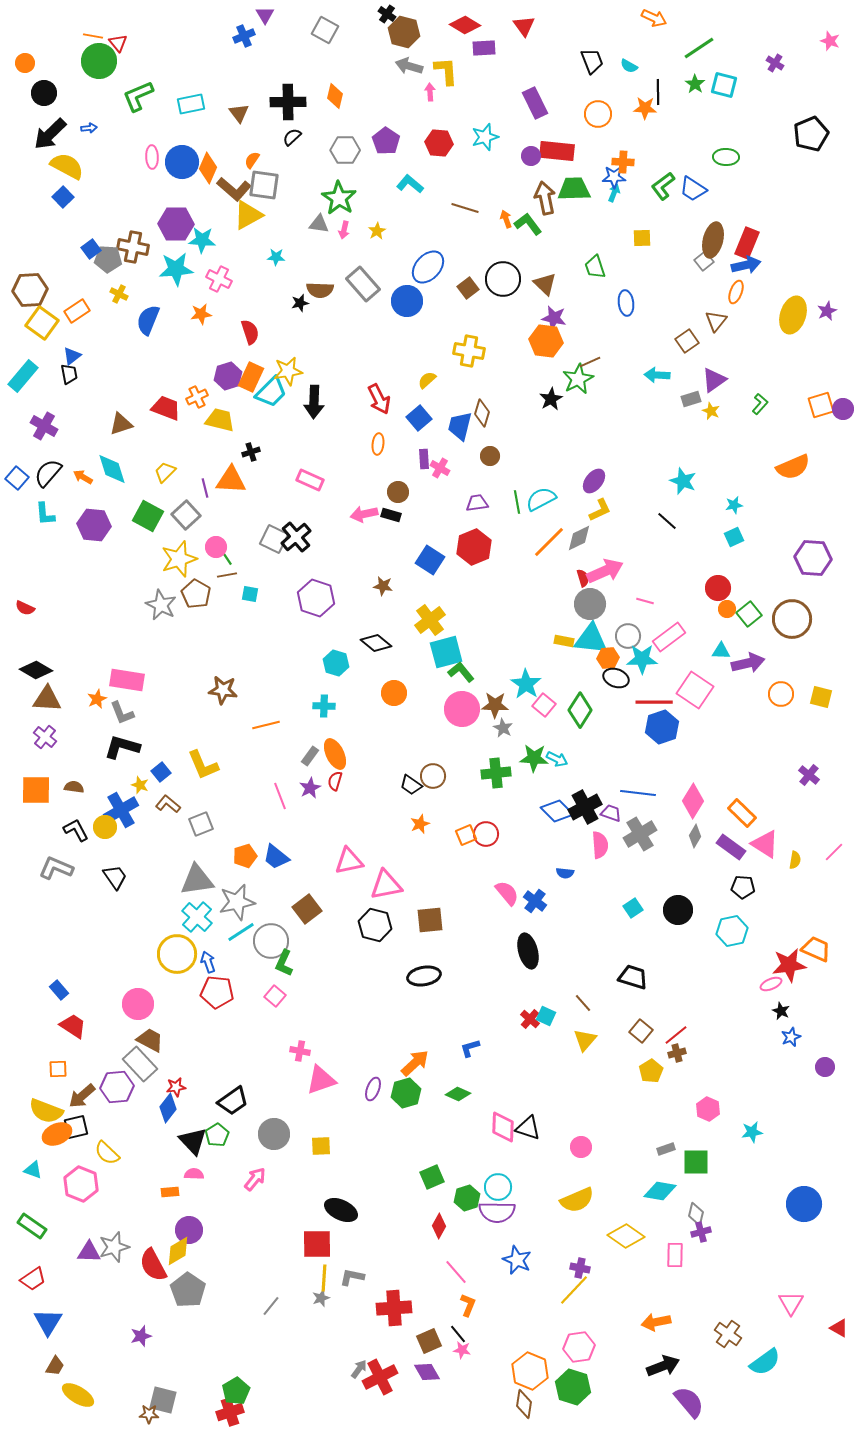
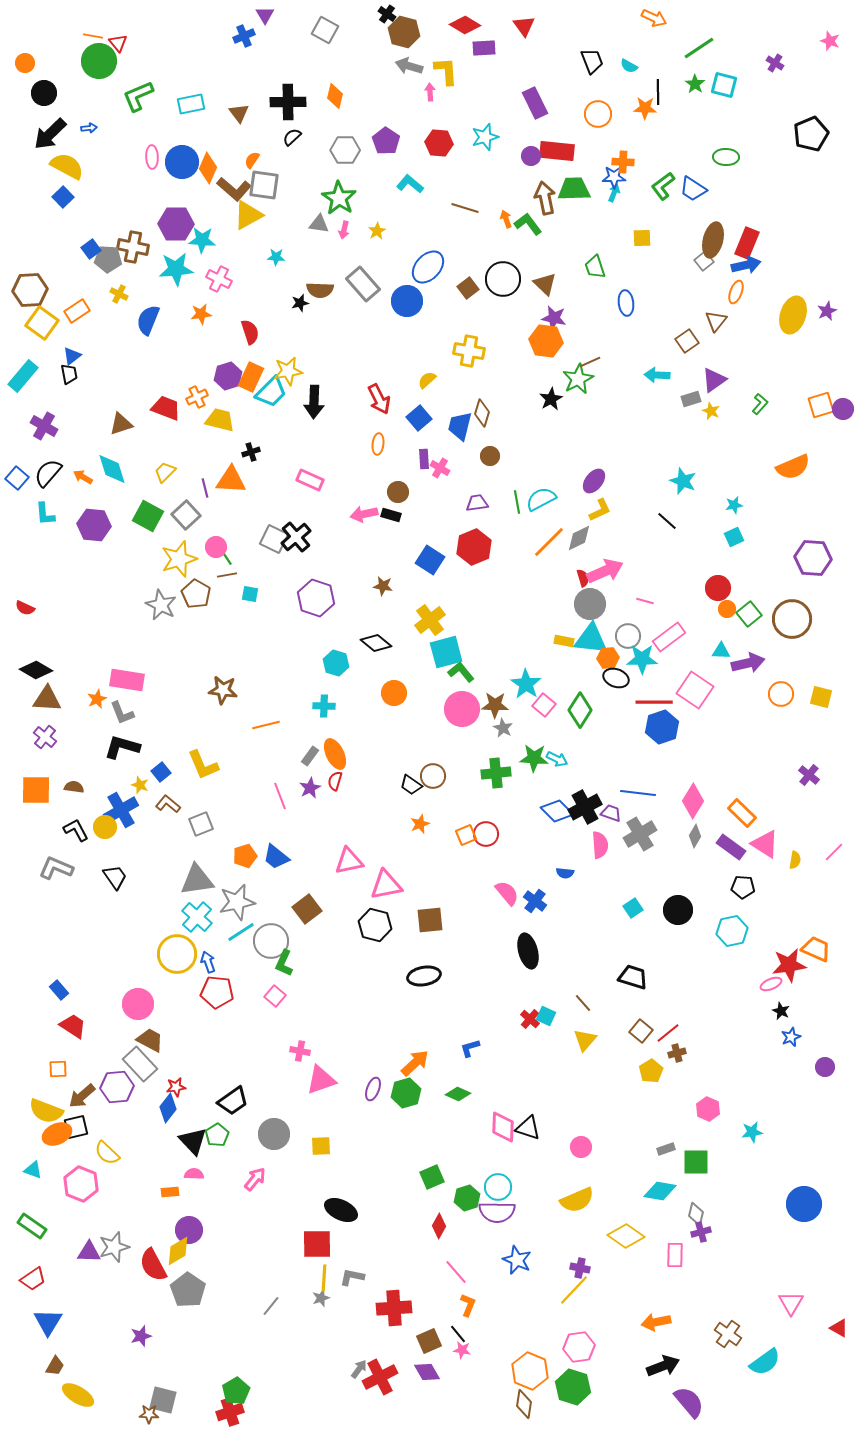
red line at (676, 1035): moved 8 px left, 2 px up
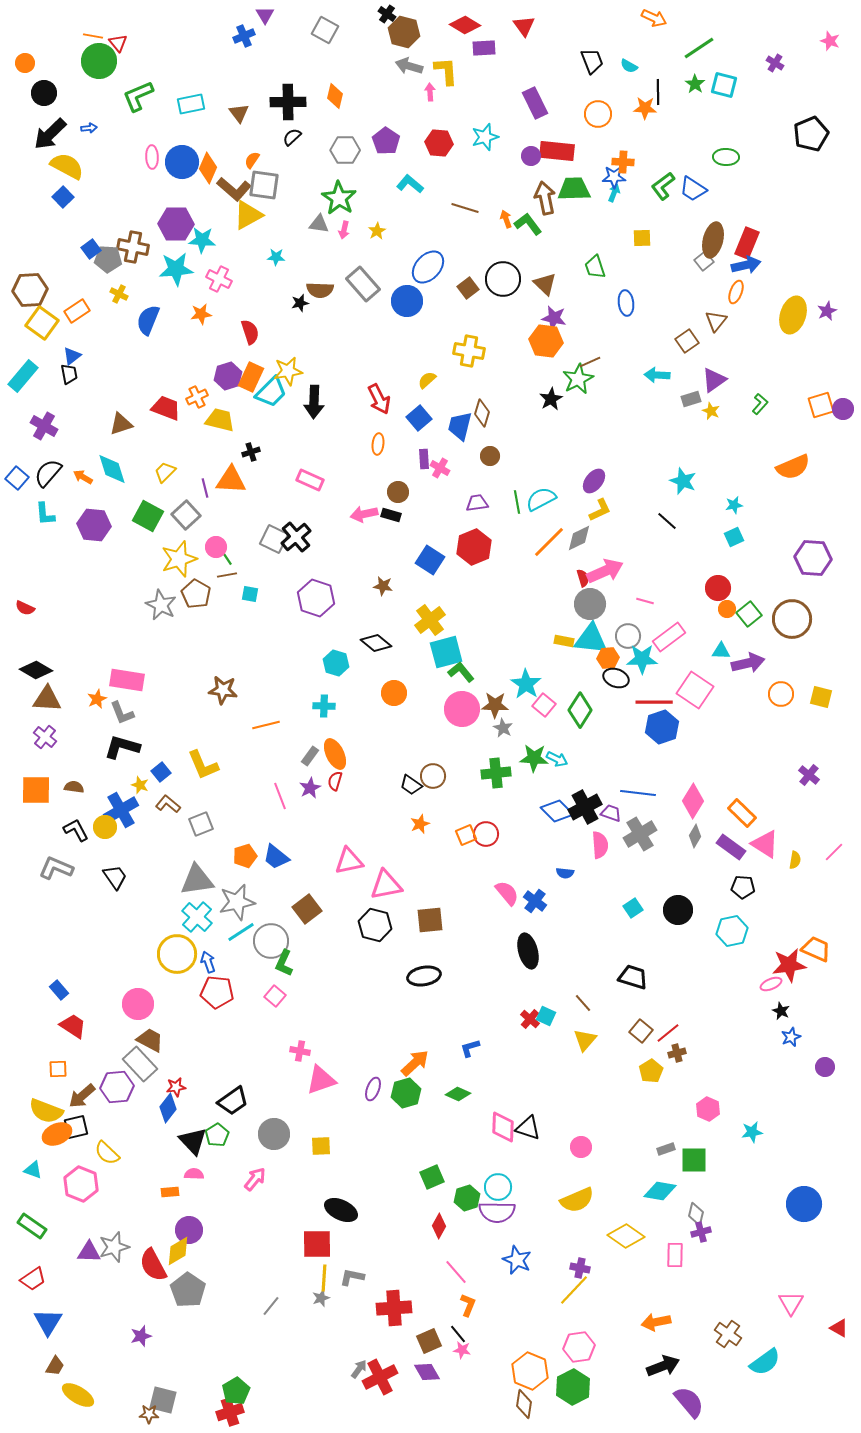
green square at (696, 1162): moved 2 px left, 2 px up
green hexagon at (573, 1387): rotated 16 degrees clockwise
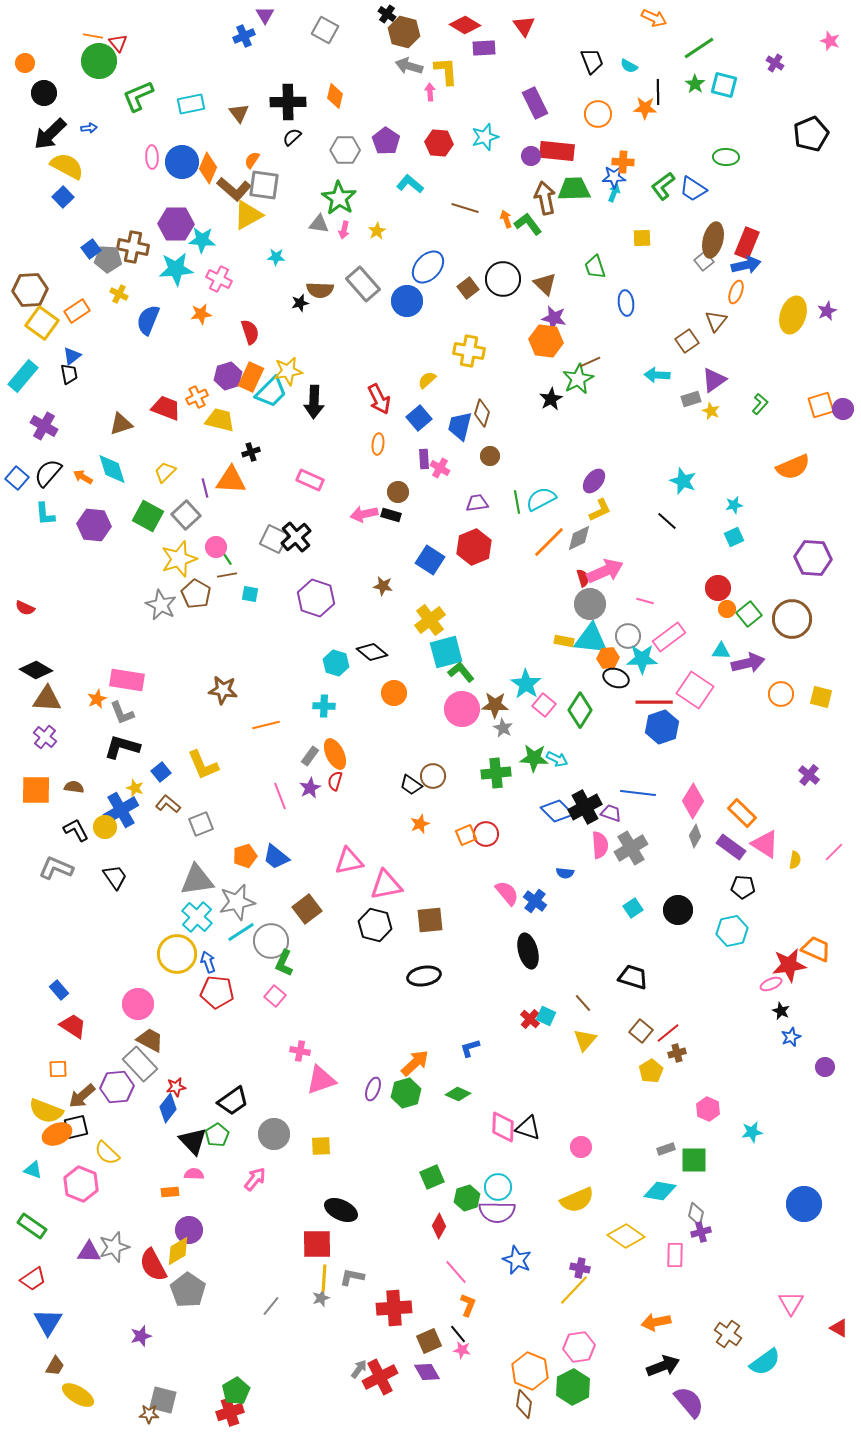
black diamond at (376, 643): moved 4 px left, 9 px down
yellow star at (140, 785): moved 5 px left, 3 px down
gray cross at (640, 834): moved 9 px left, 14 px down
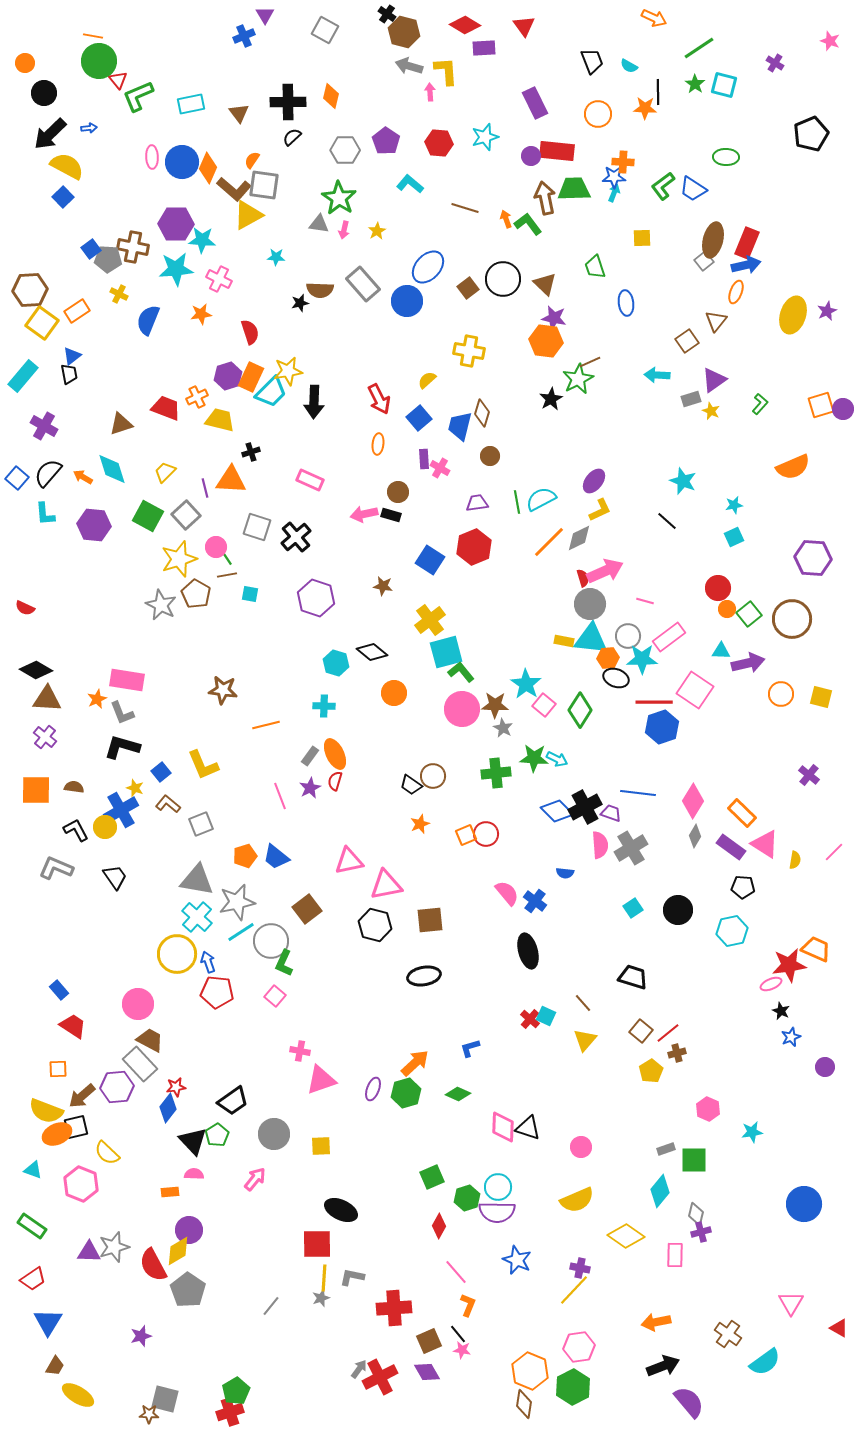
red triangle at (118, 43): moved 37 px down
orange diamond at (335, 96): moved 4 px left
gray square at (274, 539): moved 17 px left, 12 px up; rotated 8 degrees counterclockwise
gray triangle at (197, 880): rotated 18 degrees clockwise
cyan diamond at (660, 1191): rotated 60 degrees counterclockwise
gray square at (163, 1400): moved 2 px right, 1 px up
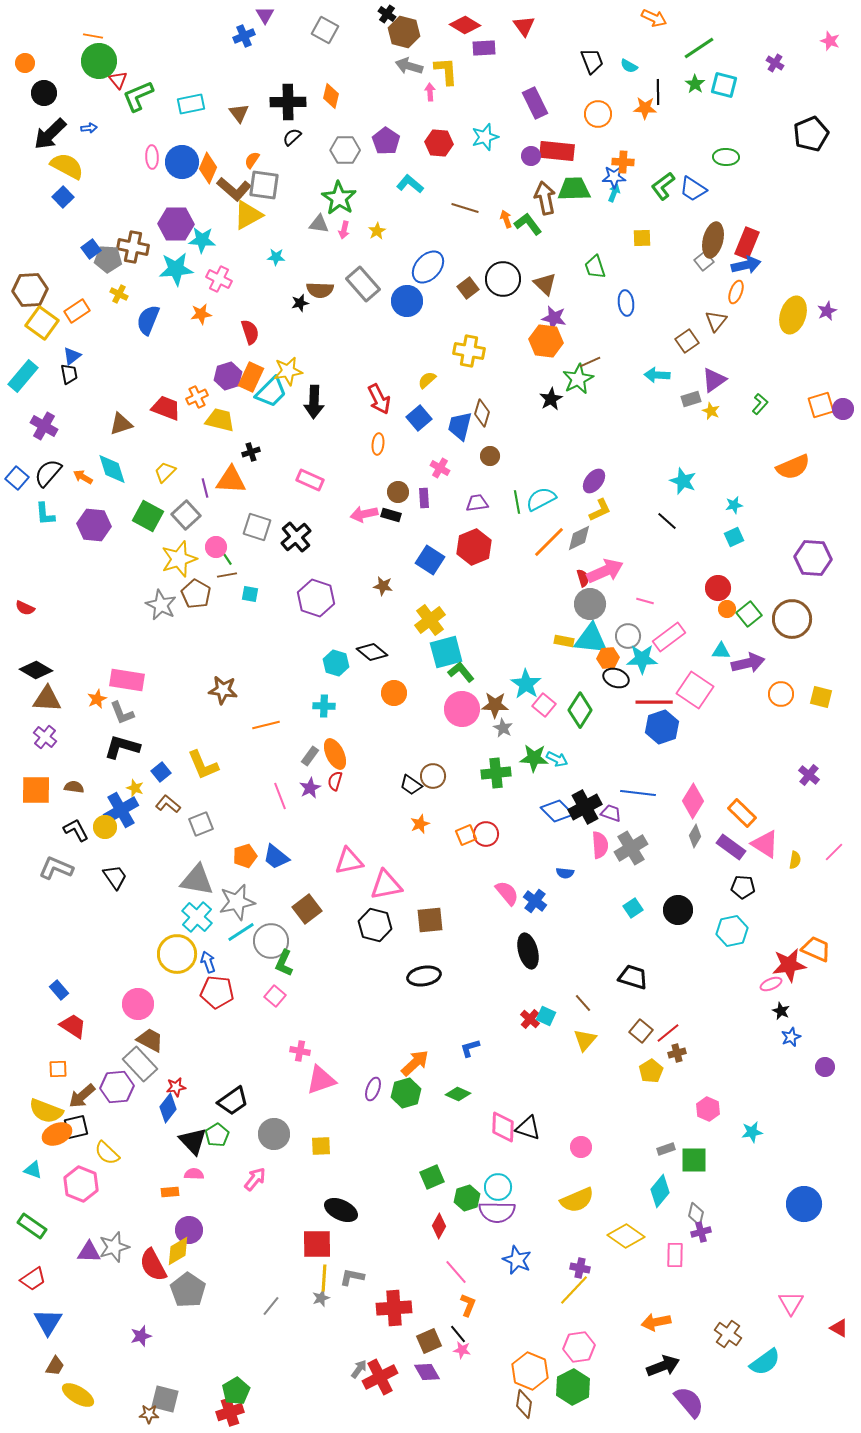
purple rectangle at (424, 459): moved 39 px down
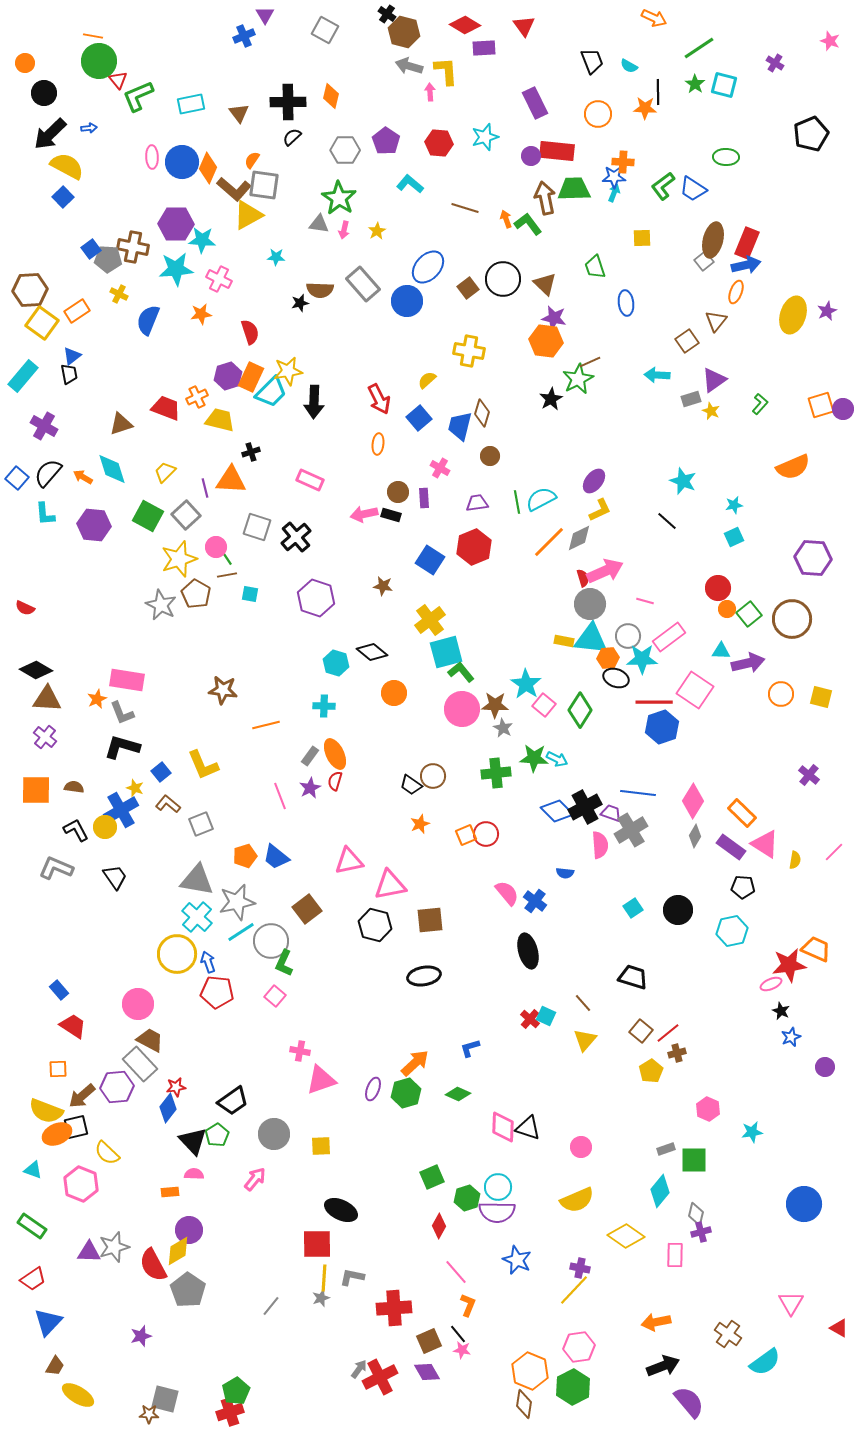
gray cross at (631, 848): moved 18 px up
pink triangle at (386, 885): moved 4 px right
blue triangle at (48, 1322): rotated 12 degrees clockwise
